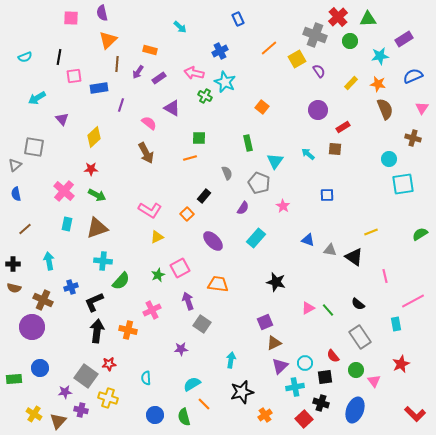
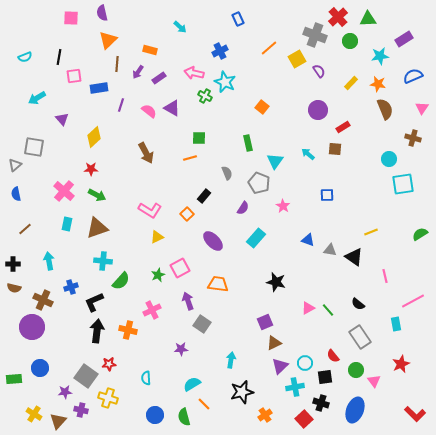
pink semicircle at (149, 123): moved 12 px up
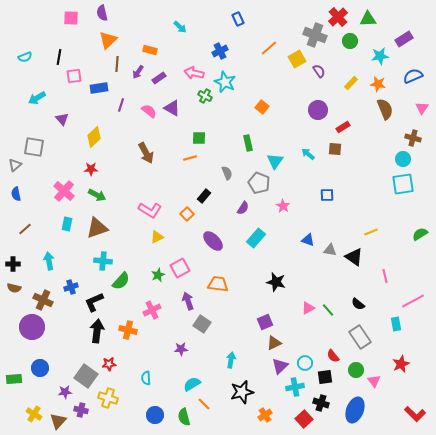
cyan circle at (389, 159): moved 14 px right
